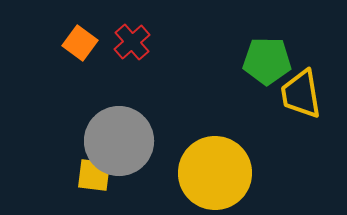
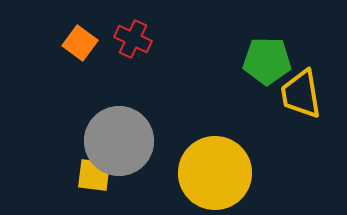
red cross: moved 1 px right, 3 px up; rotated 24 degrees counterclockwise
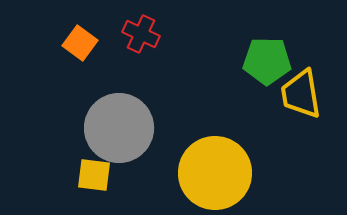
red cross: moved 8 px right, 5 px up
gray circle: moved 13 px up
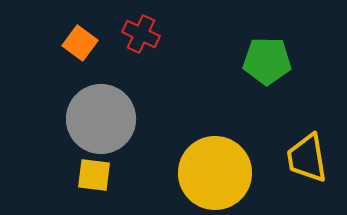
yellow trapezoid: moved 6 px right, 64 px down
gray circle: moved 18 px left, 9 px up
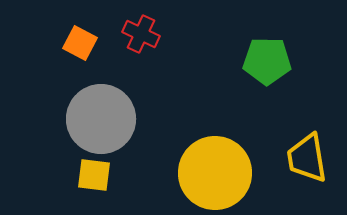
orange square: rotated 8 degrees counterclockwise
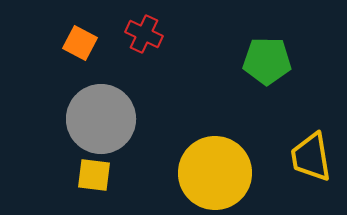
red cross: moved 3 px right
yellow trapezoid: moved 4 px right, 1 px up
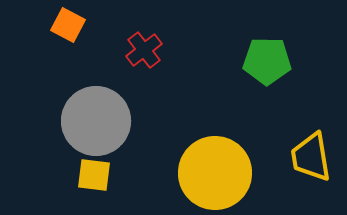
red cross: moved 16 px down; rotated 27 degrees clockwise
orange square: moved 12 px left, 18 px up
gray circle: moved 5 px left, 2 px down
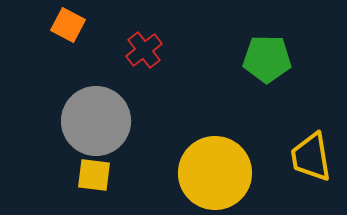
green pentagon: moved 2 px up
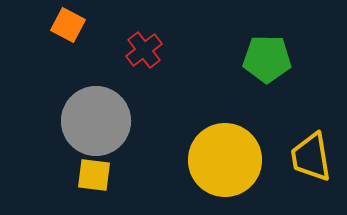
yellow circle: moved 10 px right, 13 px up
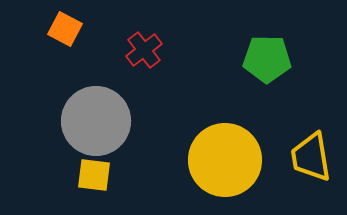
orange square: moved 3 px left, 4 px down
